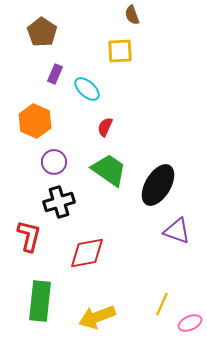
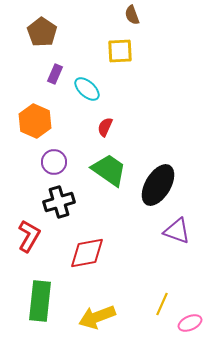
red L-shape: rotated 16 degrees clockwise
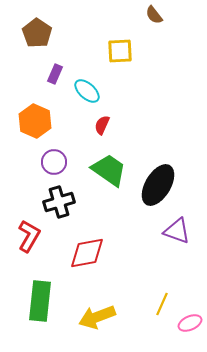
brown semicircle: moved 22 px right; rotated 18 degrees counterclockwise
brown pentagon: moved 5 px left, 1 px down
cyan ellipse: moved 2 px down
red semicircle: moved 3 px left, 2 px up
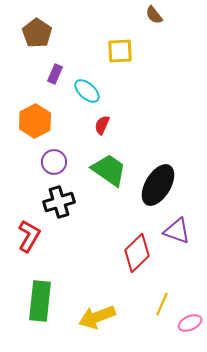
orange hexagon: rotated 8 degrees clockwise
red diamond: moved 50 px right; rotated 33 degrees counterclockwise
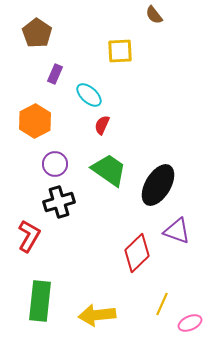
cyan ellipse: moved 2 px right, 4 px down
purple circle: moved 1 px right, 2 px down
yellow arrow: moved 2 px up; rotated 15 degrees clockwise
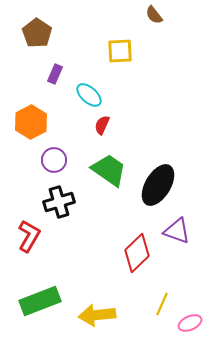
orange hexagon: moved 4 px left, 1 px down
purple circle: moved 1 px left, 4 px up
green rectangle: rotated 63 degrees clockwise
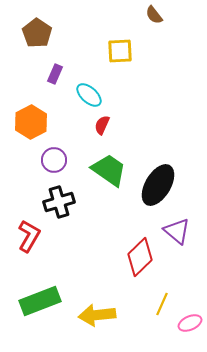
purple triangle: rotated 20 degrees clockwise
red diamond: moved 3 px right, 4 px down
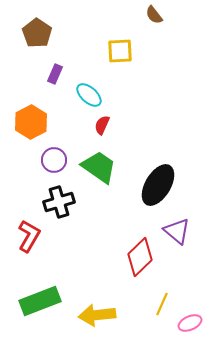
green trapezoid: moved 10 px left, 3 px up
